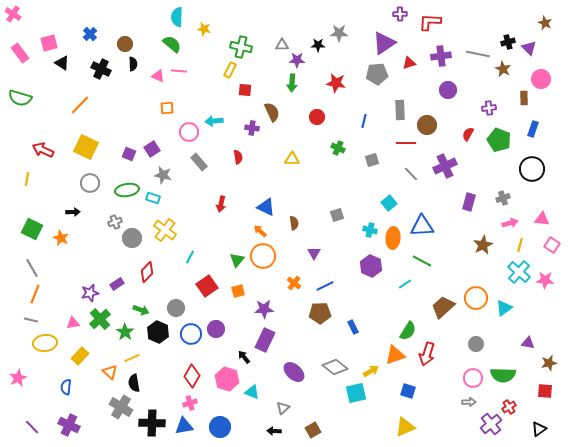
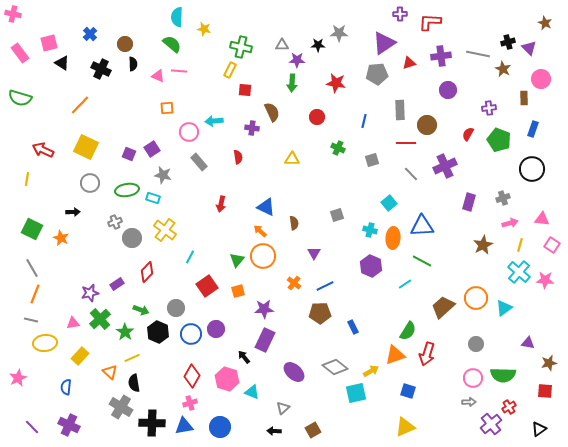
pink cross at (13, 14): rotated 21 degrees counterclockwise
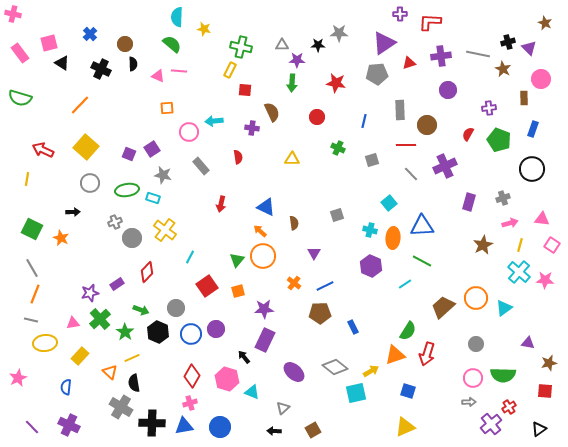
red line at (406, 143): moved 2 px down
yellow square at (86, 147): rotated 15 degrees clockwise
gray rectangle at (199, 162): moved 2 px right, 4 px down
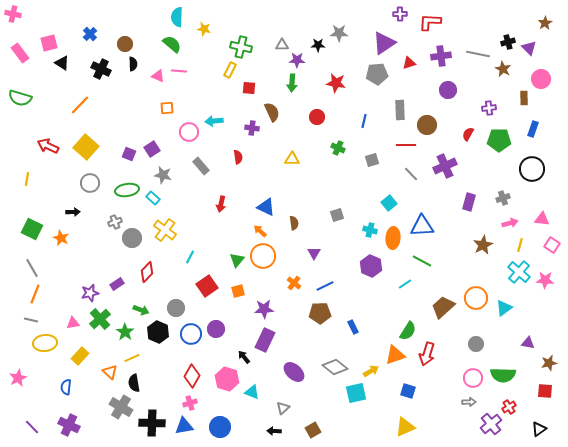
brown star at (545, 23): rotated 16 degrees clockwise
red square at (245, 90): moved 4 px right, 2 px up
green pentagon at (499, 140): rotated 20 degrees counterclockwise
red arrow at (43, 150): moved 5 px right, 4 px up
cyan rectangle at (153, 198): rotated 24 degrees clockwise
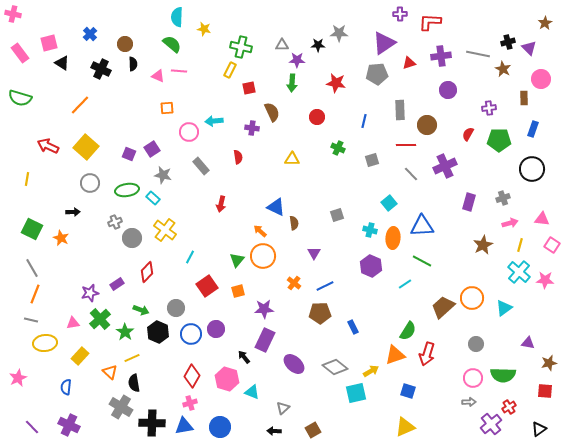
red square at (249, 88): rotated 16 degrees counterclockwise
blue triangle at (266, 207): moved 10 px right
orange circle at (476, 298): moved 4 px left
purple ellipse at (294, 372): moved 8 px up
